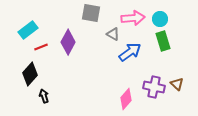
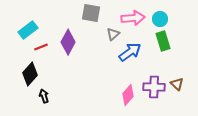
gray triangle: rotated 48 degrees clockwise
purple cross: rotated 10 degrees counterclockwise
pink diamond: moved 2 px right, 4 px up
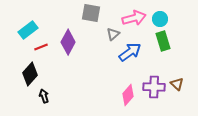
pink arrow: moved 1 px right; rotated 10 degrees counterclockwise
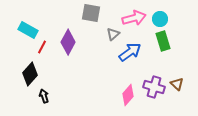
cyan rectangle: rotated 66 degrees clockwise
red line: moved 1 px right; rotated 40 degrees counterclockwise
purple cross: rotated 15 degrees clockwise
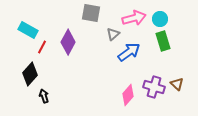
blue arrow: moved 1 px left
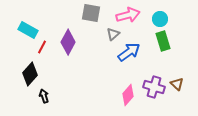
pink arrow: moved 6 px left, 3 px up
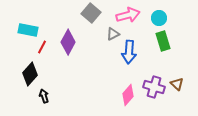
gray square: rotated 30 degrees clockwise
cyan circle: moved 1 px left, 1 px up
cyan rectangle: rotated 18 degrees counterclockwise
gray triangle: rotated 16 degrees clockwise
blue arrow: rotated 130 degrees clockwise
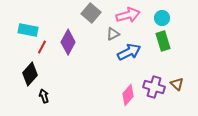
cyan circle: moved 3 px right
blue arrow: rotated 120 degrees counterclockwise
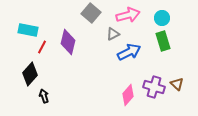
purple diamond: rotated 15 degrees counterclockwise
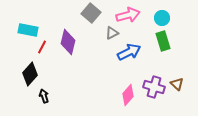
gray triangle: moved 1 px left, 1 px up
